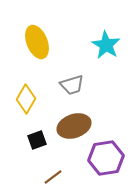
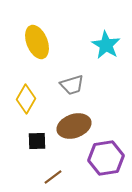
black square: moved 1 px down; rotated 18 degrees clockwise
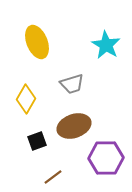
gray trapezoid: moved 1 px up
black square: rotated 18 degrees counterclockwise
purple hexagon: rotated 8 degrees clockwise
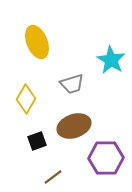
cyan star: moved 5 px right, 15 px down
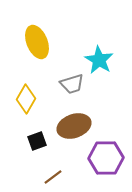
cyan star: moved 12 px left
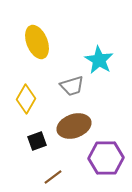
gray trapezoid: moved 2 px down
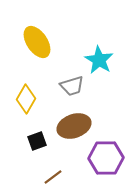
yellow ellipse: rotated 12 degrees counterclockwise
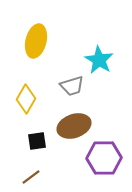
yellow ellipse: moved 1 px left, 1 px up; rotated 48 degrees clockwise
black square: rotated 12 degrees clockwise
purple hexagon: moved 2 px left
brown line: moved 22 px left
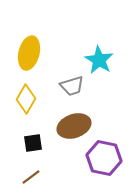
yellow ellipse: moved 7 px left, 12 px down
black square: moved 4 px left, 2 px down
purple hexagon: rotated 12 degrees clockwise
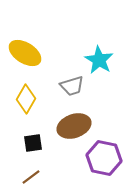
yellow ellipse: moved 4 px left; rotated 72 degrees counterclockwise
